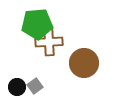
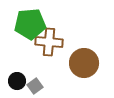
green pentagon: moved 7 px left
brown cross: rotated 8 degrees clockwise
black circle: moved 6 px up
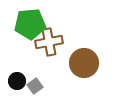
brown cross: rotated 16 degrees counterclockwise
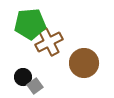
brown cross: rotated 16 degrees counterclockwise
black circle: moved 6 px right, 4 px up
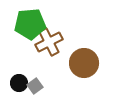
black circle: moved 4 px left, 6 px down
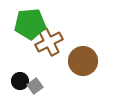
brown circle: moved 1 px left, 2 px up
black circle: moved 1 px right, 2 px up
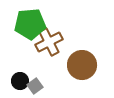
brown circle: moved 1 px left, 4 px down
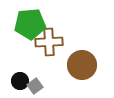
brown cross: rotated 24 degrees clockwise
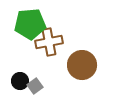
brown cross: rotated 8 degrees counterclockwise
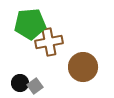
brown circle: moved 1 px right, 2 px down
black circle: moved 2 px down
